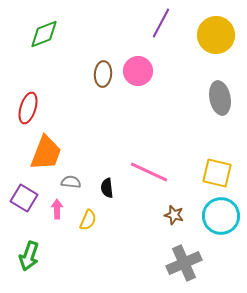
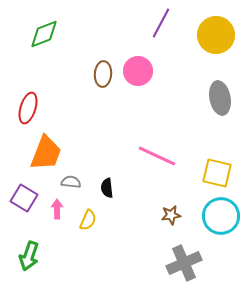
pink line: moved 8 px right, 16 px up
brown star: moved 3 px left; rotated 24 degrees counterclockwise
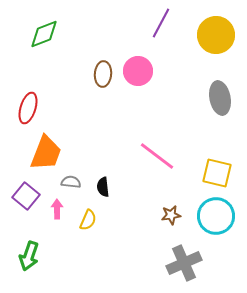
pink line: rotated 12 degrees clockwise
black semicircle: moved 4 px left, 1 px up
purple square: moved 2 px right, 2 px up; rotated 8 degrees clockwise
cyan circle: moved 5 px left
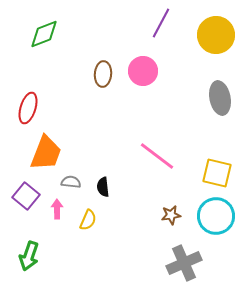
pink circle: moved 5 px right
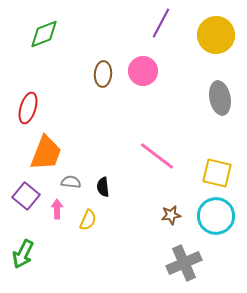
green arrow: moved 6 px left, 2 px up; rotated 8 degrees clockwise
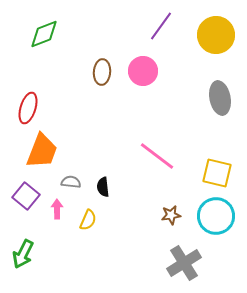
purple line: moved 3 px down; rotated 8 degrees clockwise
brown ellipse: moved 1 px left, 2 px up
orange trapezoid: moved 4 px left, 2 px up
gray cross: rotated 8 degrees counterclockwise
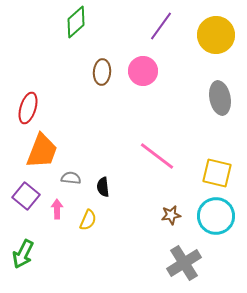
green diamond: moved 32 px right, 12 px up; rotated 20 degrees counterclockwise
gray semicircle: moved 4 px up
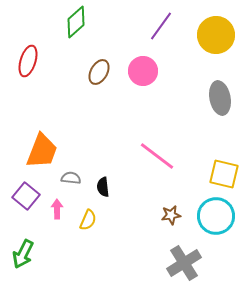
brown ellipse: moved 3 px left; rotated 25 degrees clockwise
red ellipse: moved 47 px up
yellow square: moved 7 px right, 1 px down
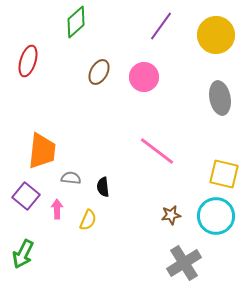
pink circle: moved 1 px right, 6 px down
orange trapezoid: rotated 15 degrees counterclockwise
pink line: moved 5 px up
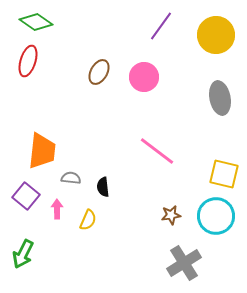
green diamond: moved 40 px left; rotated 76 degrees clockwise
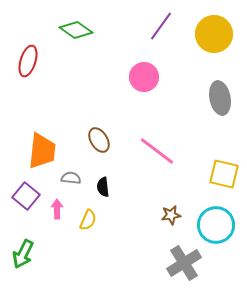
green diamond: moved 40 px right, 8 px down
yellow circle: moved 2 px left, 1 px up
brown ellipse: moved 68 px down; rotated 60 degrees counterclockwise
cyan circle: moved 9 px down
